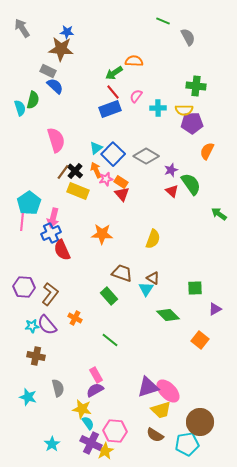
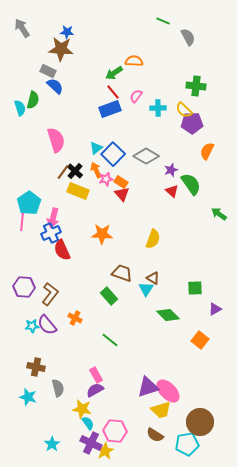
yellow semicircle at (184, 110): rotated 42 degrees clockwise
brown cross at (36, 356): moved 11 px down
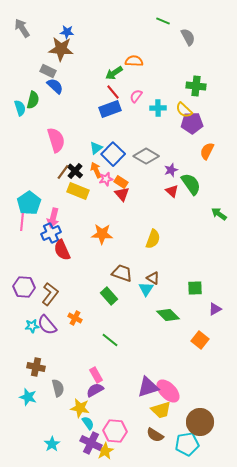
yellow star at (82, 409): moved 2 px left, 1 px up
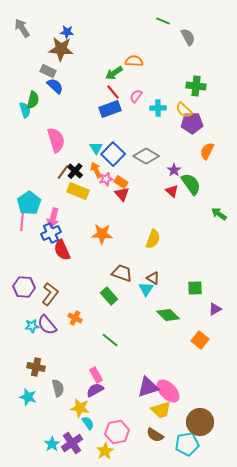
cyan semicircle at (20, 108): moved 5 px right, 2 px down
cyan triangle at (96, 148): rotated 24 degrees counterclockwise
purple star at (171, 170): moved 3 px right; rotated 16 degrees counterclockwise
pink hexagon at (115, 431): moved 2 px right, 1 px down; rotated 15 degrees counterclockwise
purple cross at (91, 443): moved 19 px left; rotated 30 degrees clockwise
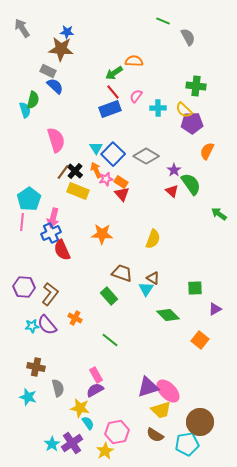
cyan pentagon at (29, 203): moved 4 px up
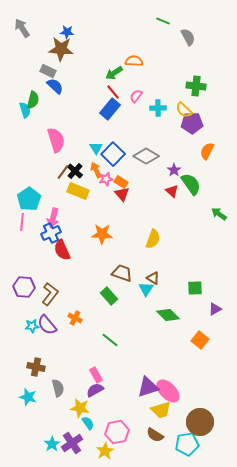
blue rectangle at (110, 109): rotated 30 degrees counterclockwise
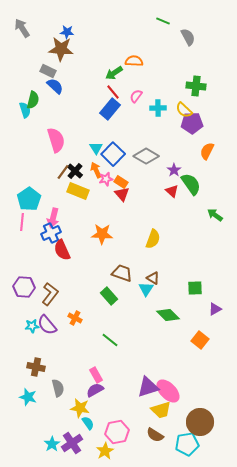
green arrow at (219, 214): moved 4 px left, 1 px down
